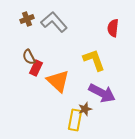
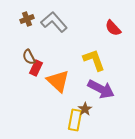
red semicircle: rotated 48 degrees counterclockwise
purple arrow: moved 1 px left, 4 px up
brown star: rotated 16 degrees counterclockwise
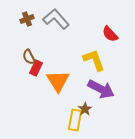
gray L-shape: moved 2 px right, 3 px up
red semicircle: moved 3 px left, 6 px down
orange triangle: rotated 15 degrees clockwise
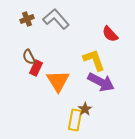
purple arrow: moved 7 px up
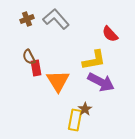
yellow L-shape: rotated 100 degrees clockwise
red rectangle: rotated 35 degrees counterclockwise
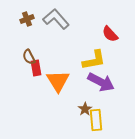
yellow rectangle: moved 21 px right; rotated 15 degrees counterclockwise
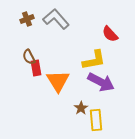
brown star: moved 4 px left, 1 px up
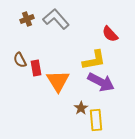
brown semicircle: moved 9 px left, 3 px down
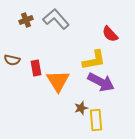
brown cross: moved 1 px left, 1 px down
brown semicircle: moved 8 px left; rotated 49 degrees counterclockwise
brown star: rotated 16 degrees clockwise
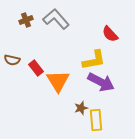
red rectangle: rotated 28 degrees counterclockwise
